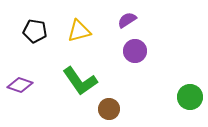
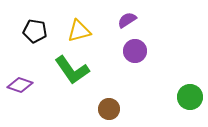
green L-shape: moved 8 px left, 11 px up
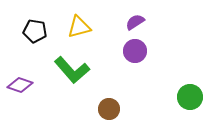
purple semicircle: moved 8 px right, 2 px down
yellow triangle: moved 4 px up
green L-shape: rotated 6 degrees counterclockwise
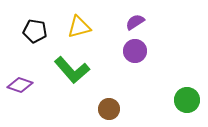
green circle: moved 3 px left, 3 px down
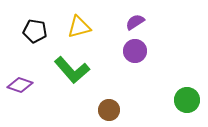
brown circle: moved 1 px down
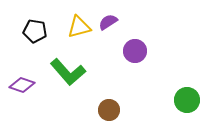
purple semicircle: moved 27 px left
green L-shape: moved 4 px left, 2 px down
purple diamond: moved 2 px right
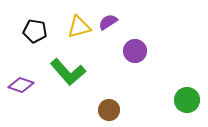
purple diamond: moved 1 px left
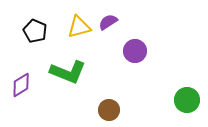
black pentagon: rotated 15 degrees clockwise
green L-shape: rotated 27 degrees counterclockwise
purple diamond: rotated 50 degrees counterclockwise
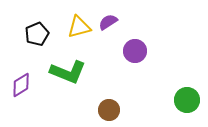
black pentagon: moved 2 px right, 3 px down; rotated 25 degrees clockwise
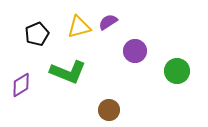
green circle: moved 10 px left, 29 px up
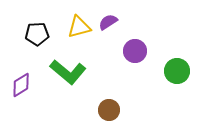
black pentagon: rotated 20 degrees clockwise
green L-shape: rotated 18 degrees clockwise
